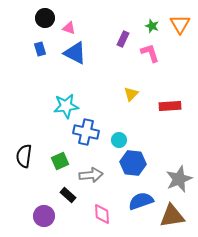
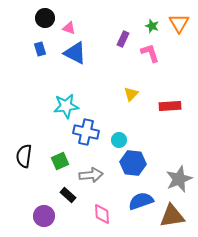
orange triangle: moved 1 px left, 1 px up
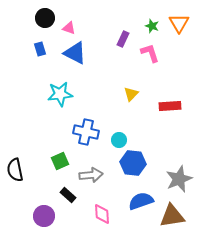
cyan star: moved 6 px left, 12 px up
black semicircle: moved 9 px left, 14 px down; rotated 20 degrees counterclockwise
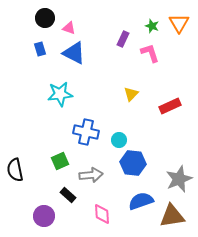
blue triangle: moved 1 px left
red rectangle: rotated 20 degrees counterclockwise
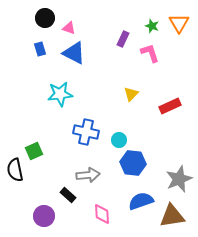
green square: moved 26 px left, 10 px up
gray arrow: moved 3 px left
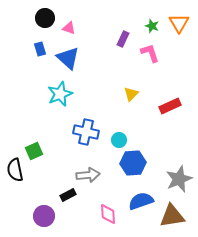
blue triangle: moved 6 px left, 5 px down; rotated 15 degrees clockwise
cyan star: rotated 15 degrees counterclockwise
blue hexagon: rotated 10 degrees counterclockwise
black rectangle: rotated 70 degrees counterclockwise
pink diamond: moved 6 px right
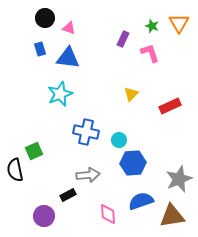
blue triangle: rotated 35 degrees counterclockwise
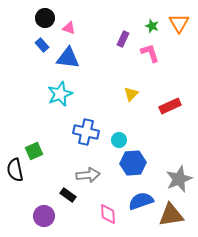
blue rectangle: moved 2 px right, 4 px up; rotated 24 degrees counterclockwise
black rectangle: rotated 63 degrees clockwise
brown triangle: moved 1 px left, 1 px up
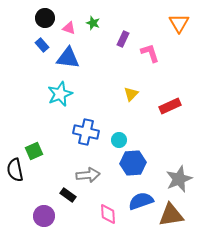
green star: moved 59 px left, 3 px up
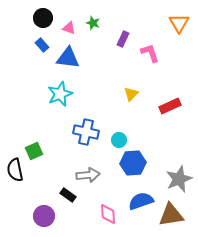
black circle: moved 2 px left
